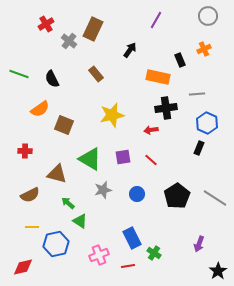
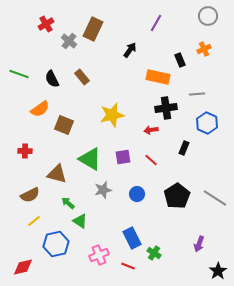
purple line at (156, 20): moved 3 px down
brown rectangle at (96, 74): moved 14 px left, 3 px down
black rectangle at (199, 148): moved 15 px left
yellow line at (32, 227): moved 2 px right, 6 px up; rotated 40 degrees counterclockwise
red line at (128, 266): rotated 32 degrees clockwise
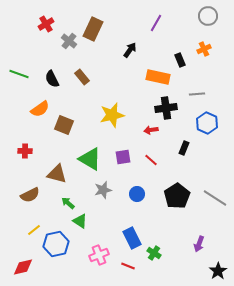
yellow line at (34, 221): moved 9 px down
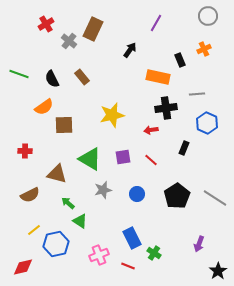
orange semicircle at (40, 109): moved 4 px right, 2 px up
brown square at (64, 125): rotated 24 degrees counterclockwise
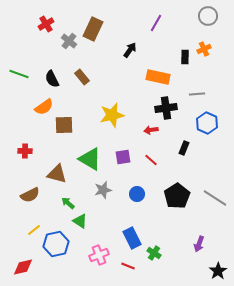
black rectangle at (180, 60): moved 5 px right, 3 px up; rotated 24 degrees clockwise
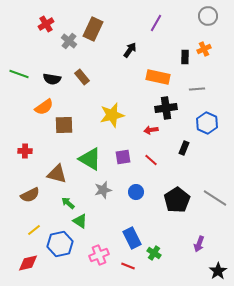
black semicircle at (52, 79): rotated 54 degrees counterclockwise
gray line at (197, 94): moved 5 px up
blue circle at (137, 194): moved 1 px left, 2 px up
black pentagon at (177, 196): moved 4 px down
blue hexagon at (56, 244): moved 4 px right
red diamond at (23, 267): moved 5 px right, 4 px up
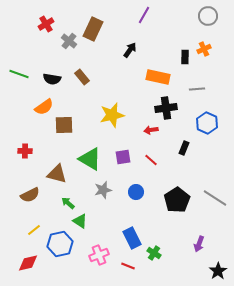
purple line at (156, 23): moved 12 px left, 8 px up
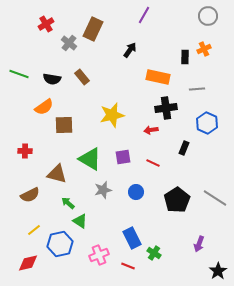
gray cross at (69, 41): moved 2 px down
red line at (151, 160): moved 2 px right, 3 px down; rotated 16 degrees counterclockwise
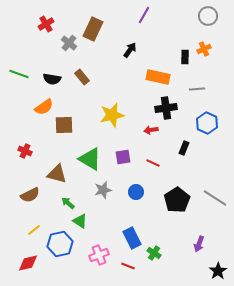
red cross at (25, 151): rotated 24 degrees clockwise
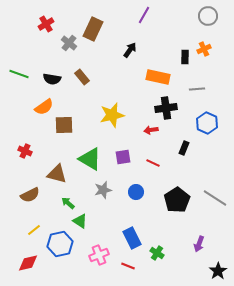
green cross at (154, 253): moved 3 px right
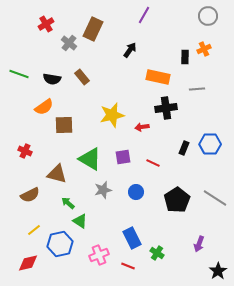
blue hexagon at (207, 123): moved 3 px right, 21 px down; rotated 25 degrees counterclockwise
red arrow at (151, 130): moved 9 px left, 3 px up
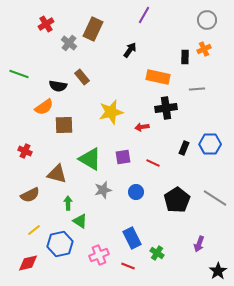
gray circle at (208, 16): moved 1 px left, 4 px down
black semicircle at (52, 79): moved 6 px right, 7 px down
yellow star at (112, 115): moved 1 px left, 3 px up
green arrow at (68, 203): rotated 48 degrees clockwise
